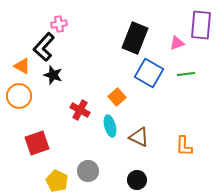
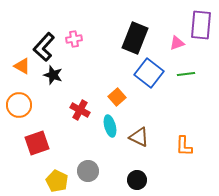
pink cross: moved 15 px right, 15 px down
blue square: rotated 8 degrees clockwise
orange circle: moved 9 px down
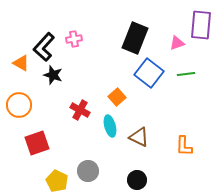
orange triangle: moved 1 px left, 3 px up
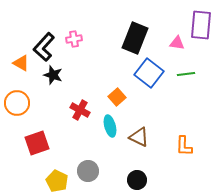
pink triangle: rotated 28 degrees clockwise
orange circle: moved 2 px left, 2 px up
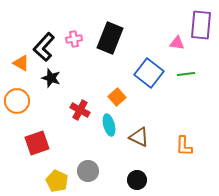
black rectangle: moved 25 px left
black star: moved 2 px left, 3 px down
orange circle: moved 2 px up
cyan ellipse: moved 1 px left, 1 px up
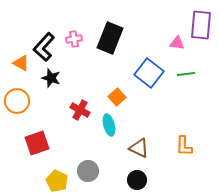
brown triangle: moved 11 px down
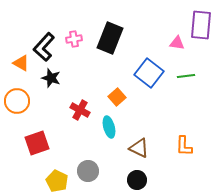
green line: moved 2 px down
cyan ellipse: moved 2 px down
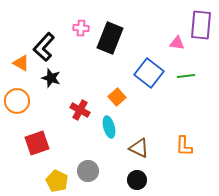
pink cross: moved 7 px right, 11 px up; rotated 14 degrees clockwise
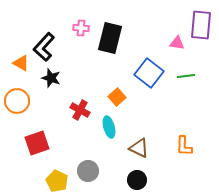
black rectangle: rotated 8 degrees counterclockwise
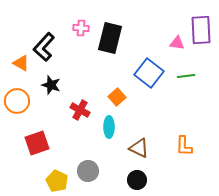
purple rectangle: moved 5 px down; rotated 8 degrees counterclockwise
black star: moved 7 px down
cyan ellipse: rotated 15 degrees clockwise
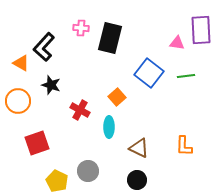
orange circle: moved 1 px right
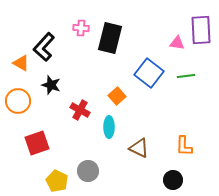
orange square: moved 1 px up
black circle: moved 36 px right
